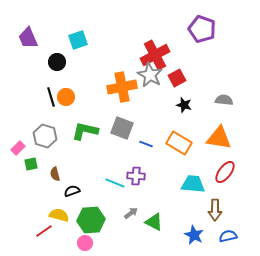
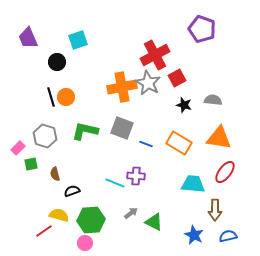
gray star: moved 2 px left, 8 px down
gray semicircle: moved 11 px left
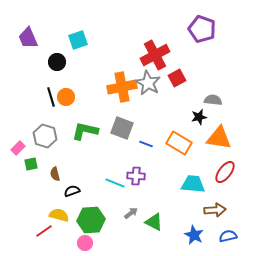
black star: moved 15 px right, 12 px down; rotated 28 degrees counterclockwise
brown arrow: rotated 95 degrees counterclockwise
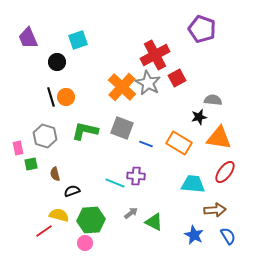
orange cross: rotated 36 degrees counterclockwise
pink rectangle: rotated 56 degrees counterclockwise
blue semicircle: rotated 72 degrees clockwise
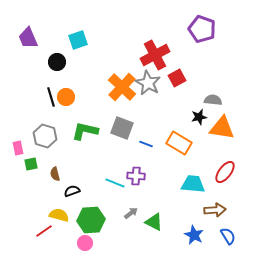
orange triangle: moved 3 px right, 10 px up
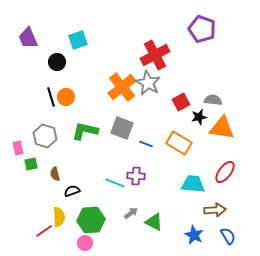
red square: moved 4 px right, 24 px down
orange cross: rotated 8 degrees clockwise
yellow semicircle: moved 2 px down; rotated 72 degrees clockwise
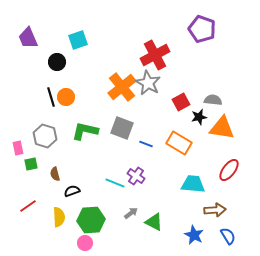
red ellipse: moved 4 px right, 2 px up
purple cross: rotated 30 degrees clockwise
red line: moved 16 px left, 25 px up
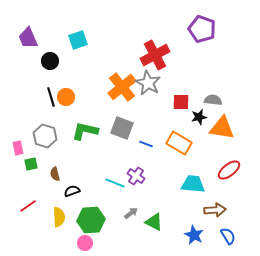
black circle: moved 7 px left, 1 px up
red square: rotated 30 degrees clockwise
red ellipse: rotated 15 degrees clockwise
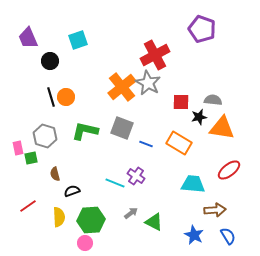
green square: moved 6 px up
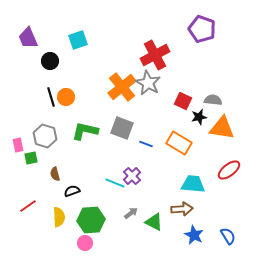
red square: moved 2 px right, 1 px up; rotated 24 degrees clockwise
pink rectangle: moved 3 px up
purple cross: moved 4 px left; rotated 12 degrees clockwise
brown arrow: moved 33 px left, 1 px up
